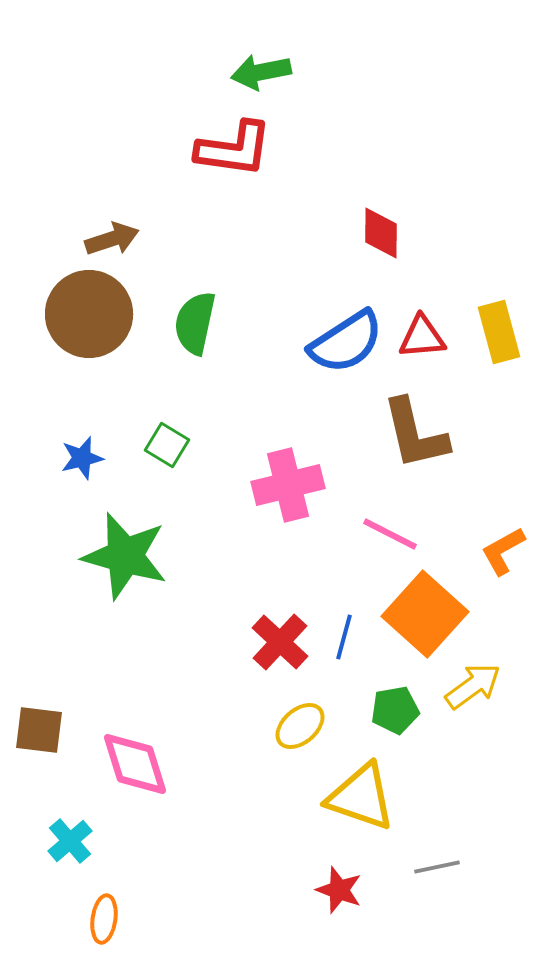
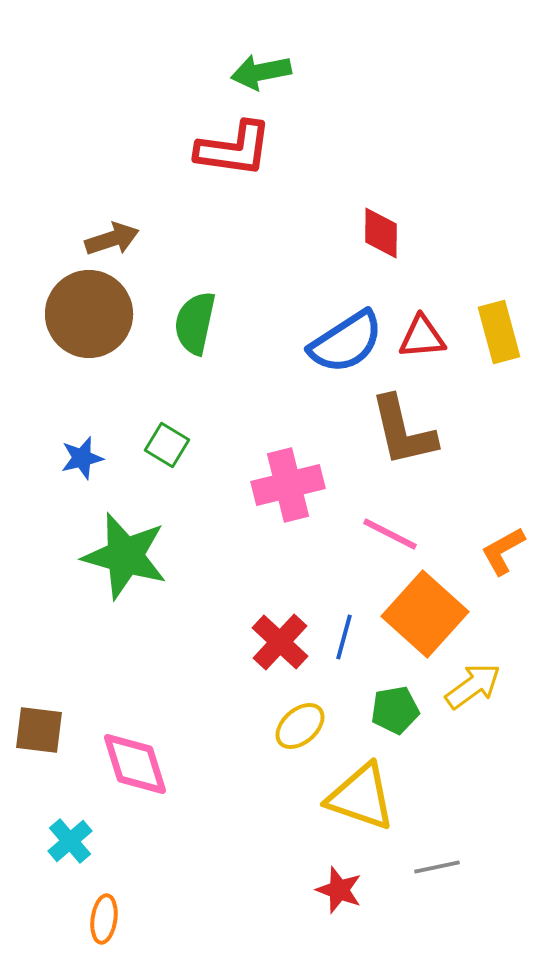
brown L-shape: moved 12 px left, 3 px up
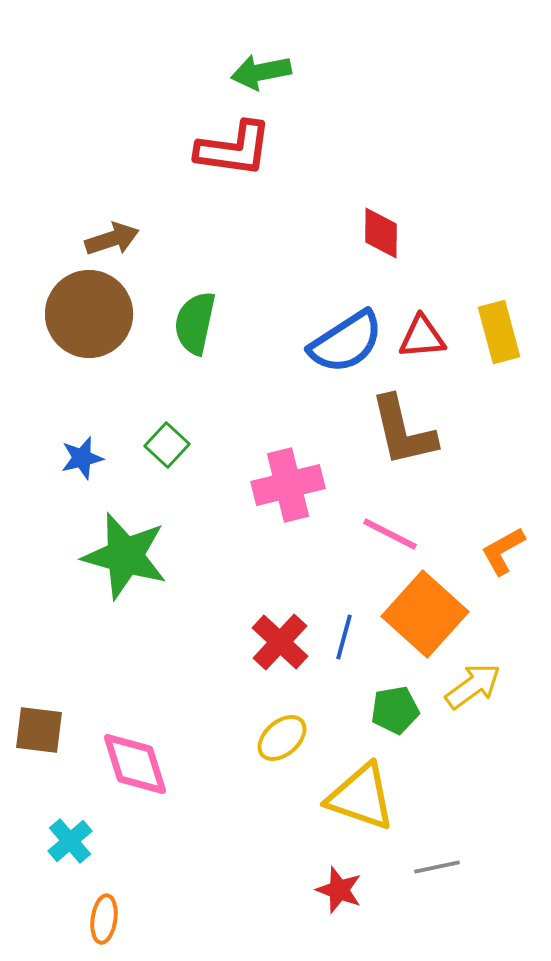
green square: rotated 12 degrees clockwise
yellow ellipse: moved 18 px left, 12 px down
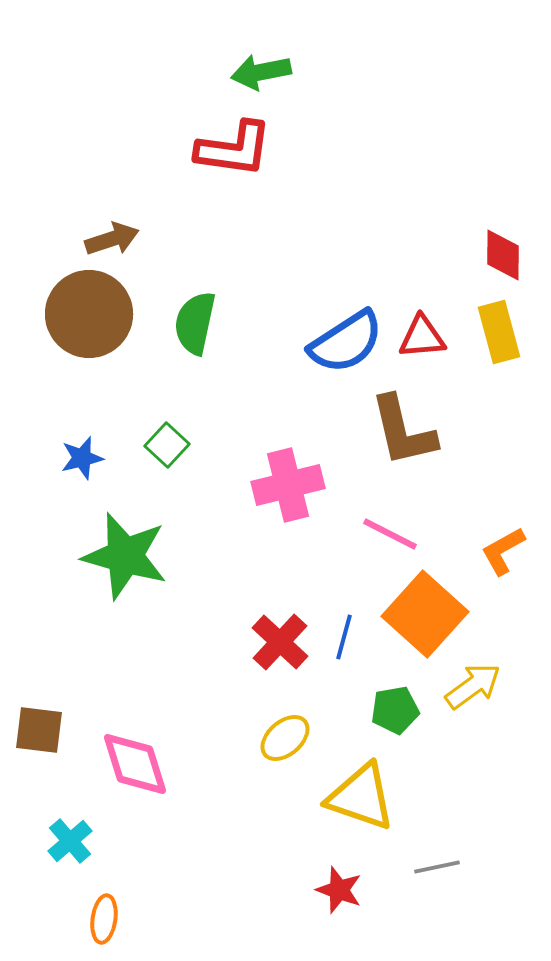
red diamond: moved 122 px right, 22 px down
yellow ellipse: moved 3 px right
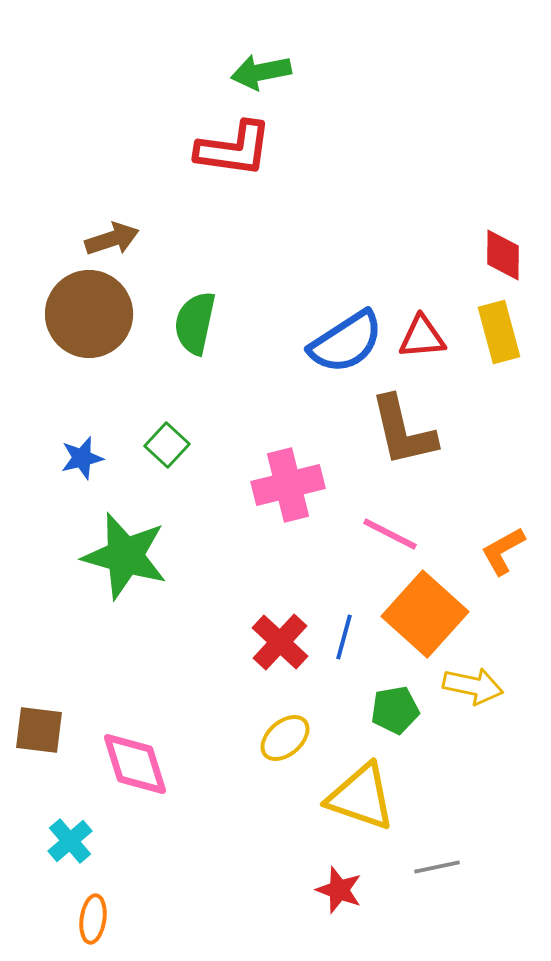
yellow arrow: rotated 48 degrees clockwise
orange ellipse: moved 11 px left
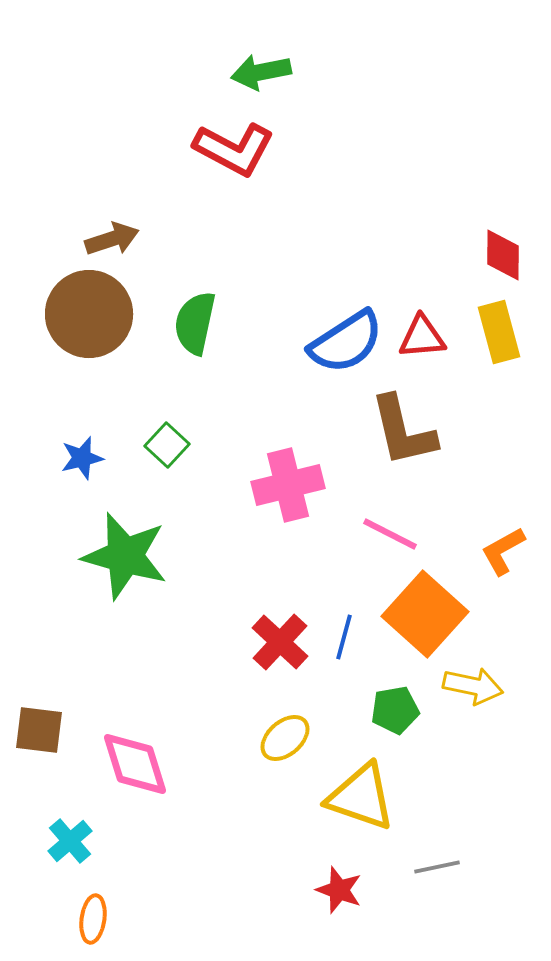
red L-shape: rotated 20 degrees clockwise
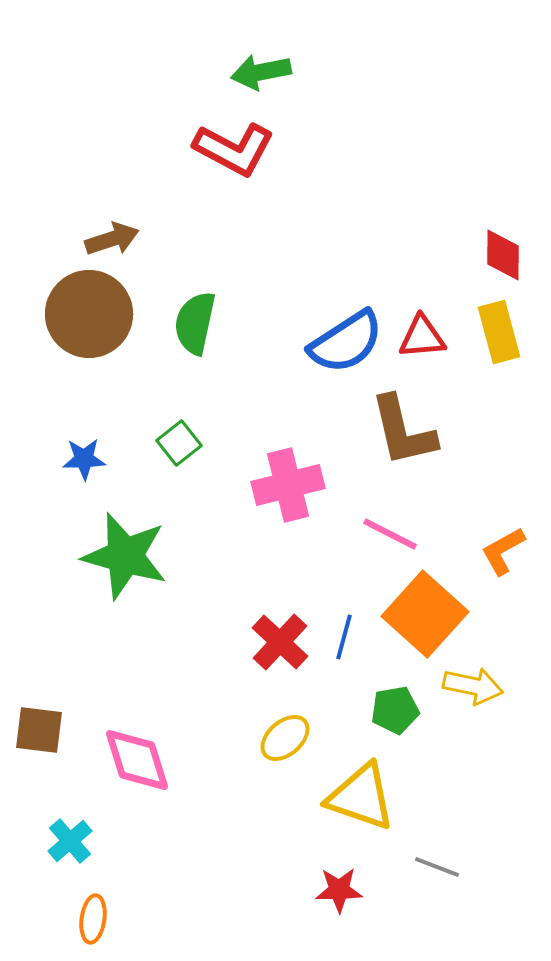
green square: moved 12 px right, 2 px up; rotated 9 degrees clockwise
blue star: moved 2 px right, 1 px down; rotated 12 degrees clockwise
pink diamond: moved 2 px right, 4 px up
gray line: rotated 33 degrees clockwise
red star: rotated 21 degrees counterclockwise
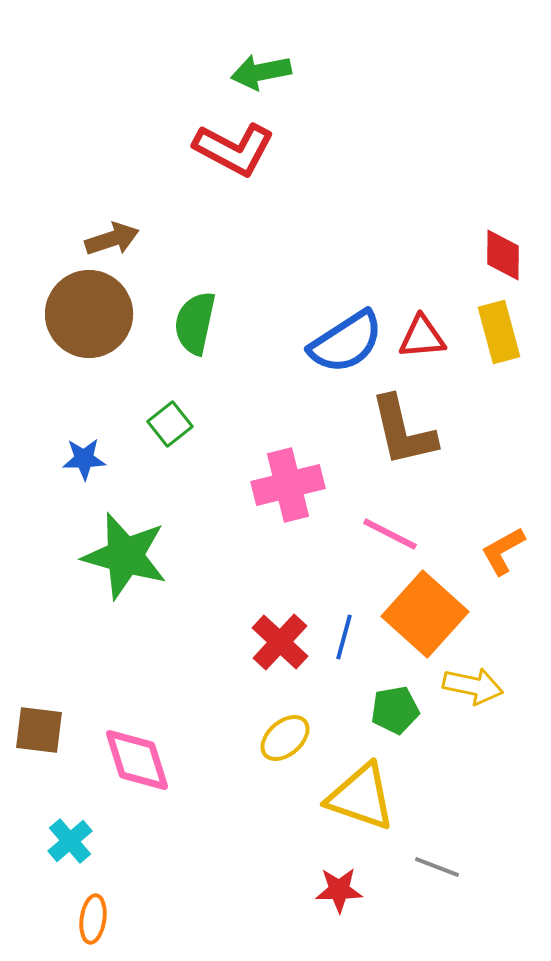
green square: moved 9 px left, 19 px up
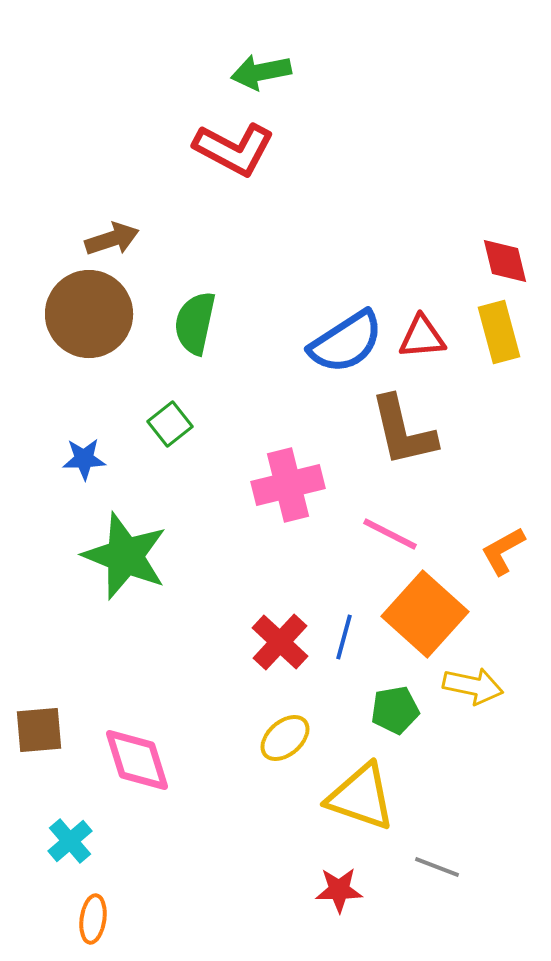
red diamond: moved 2 px right, 6 px down; rotated 14 degrees counterclockwise
green star: rotated 6 degrees clockwise
brown square: rotated 12 degrees counterclockwise
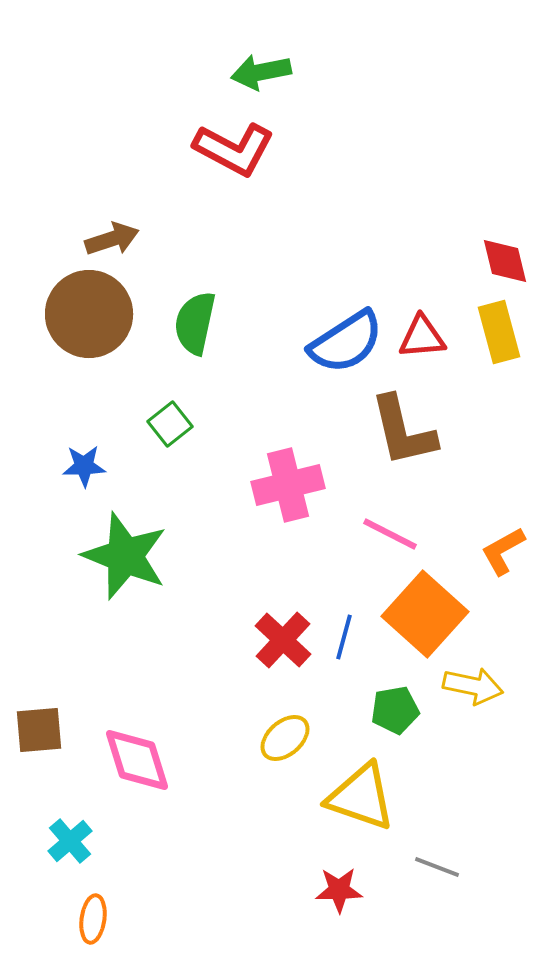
blue star: moved 7 px down
red cross: moved 3 px right, 2 px up
